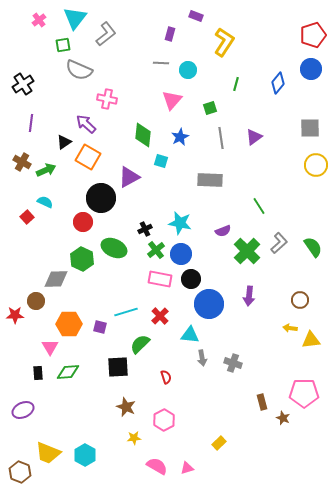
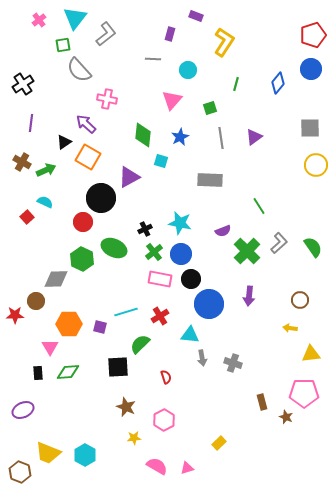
gray line at (161, 63): moved 8 px left, 4 px up
gray semicircle at (79, 70): rotated 24 degrees clockwise
green cross at (156, 250): moved 2 px left, 2 px down
red cross at (160, 316): rotated 12 degrees clockwise
yellow triangle at (311, 340): moved 14 px down
brown star at (283, 418): moved 3 px right, 1 px up
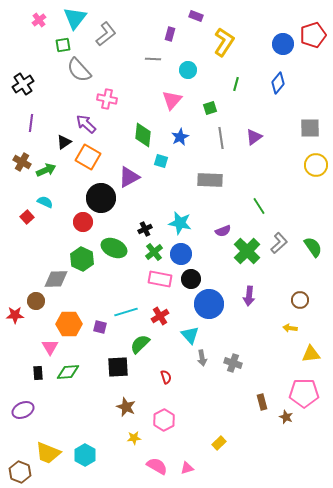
blue circle at (311, 69): moved 28 px left, 25 px up
cyan triangle at (190, 335): rotated 42 degrees clockwise
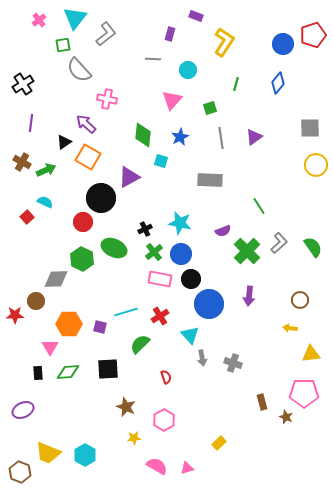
black square at (118, 367): moved 10 px left, 2 px down
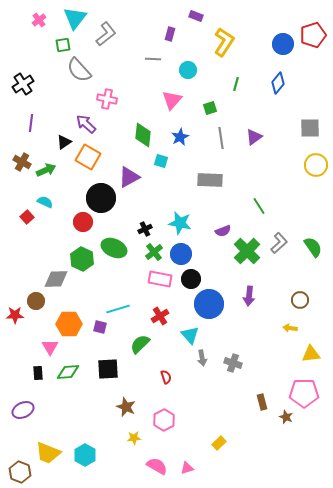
cyan line at (126, 312): moved 8 px left, 3 px up
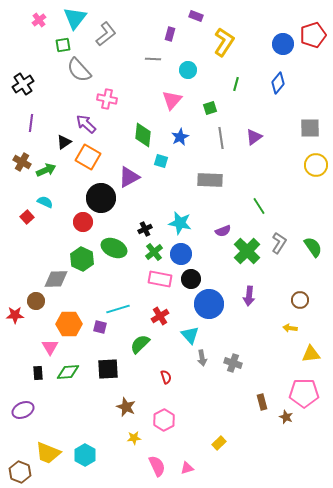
gray L-shape at (279, 243): rotated 15 degrees counterclockwise
pink semicircle at (157, 466): rotated 35 degrees clockwise
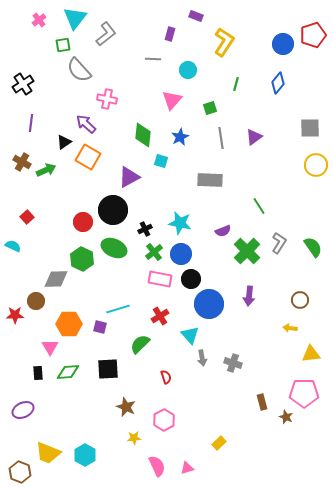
black circle at (101, 198): moved 12 px right, 12 px down
cyan semicircle at (45, 202): moved 32 px left, 44 px down
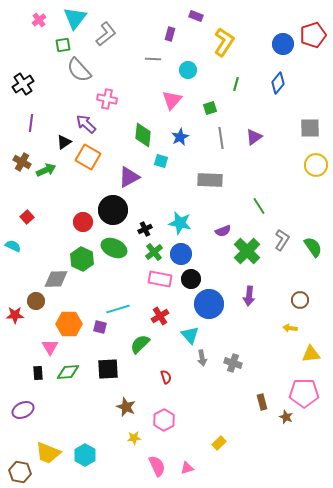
gray L-shape at (279, 243): moved 3 px right, 3 px up
brown hexagon at (20, 472): rotated 10 degrees counterclockwise
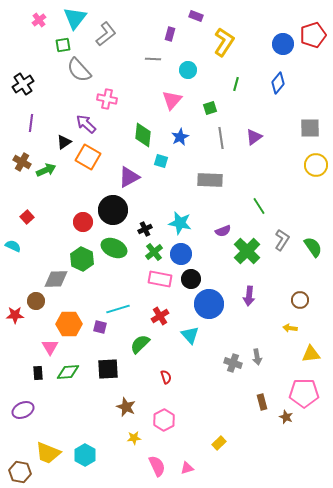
gray arrow at (202, 358): moved 55 px right, 1 px up
